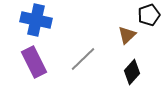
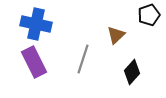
blue cross: moved 4 px down
brown triangle: moved 11 px left
gray line: rotated 28 degrees counterclockwise
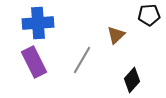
black pentagon: rotated 15 degrees clockwise
blue cross: moved 2 px right, 1 px up; rotated 16 degrees counterclockwise
gray line: moved 1 px left, 1 px down; rotated 12 degrees clockwise
black diamond: moved 8 px down
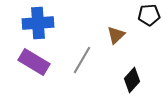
purple rectangle: rotated 32 degrees counterclockwise
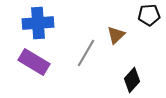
gray line: moved 4 px right, 7 px up
